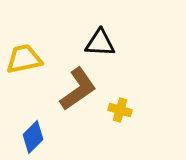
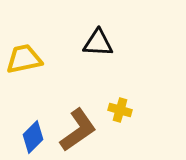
black triangle: moved 2 px left
brown L-shape: moved 41 px down
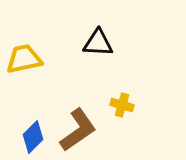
yellow cross: moved 2 px right, 5 px up
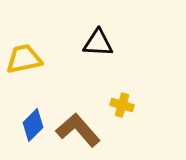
brown L-shape: rotated 96 degrees counterclockwise
blue diamond: moved 12 px up
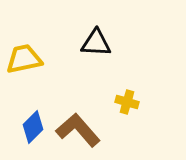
black triangle: moved 2 px left
yellow cross: moved 5 px right, 3 px up
blue diamond: moved 2 px down
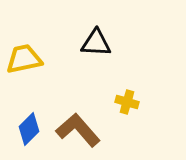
blue diamond: moved 4 px left, 2 px down
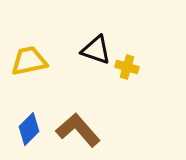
black triangle: moved 7 px down; rotated 16 degrees clockwise
yellow trapezoid: moved 5 px right, 2 px down
yellow cross: moved 35 px up
